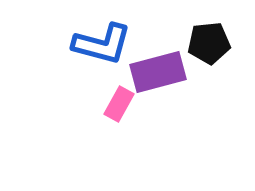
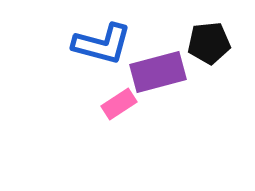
pink rectangle: rotated 28 degrees clockwise
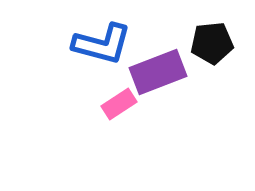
black pentagon: moved 3 px right
purple rectangle: rotated 6 degrees counterclockwise
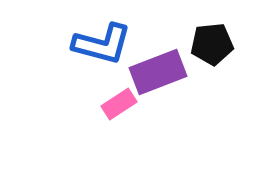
black pentagon: moved 1 px down
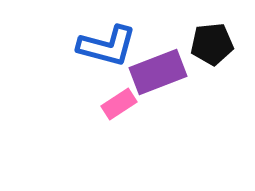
blue L-shape: moved 5 px right, 2 px down
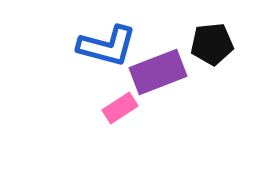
pink rectangle: moved 1 px right, 4 px down
